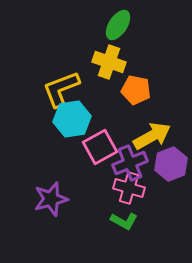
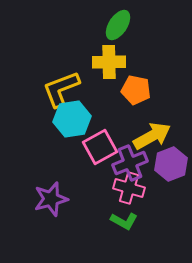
yellow cross: rotated 20 degrees counterclockwise
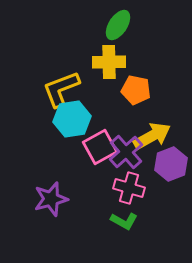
purple cross: moved 4 px left, 11 px up; rotated 20 degrees counterclockwise
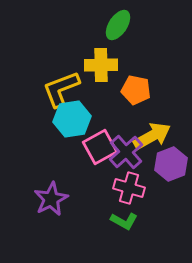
yellow cross: moved 8 px left, 3 px down
purple star: rotated 12 degrees counterclockwise
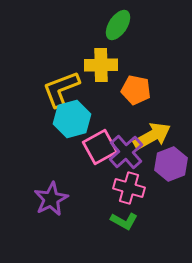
cyan hexagon: rotated 6 degrees counterclockwise
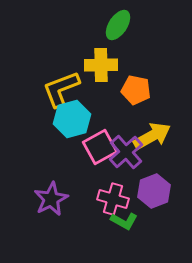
purple hexagon: moved 17 px left, 27 px down
pink cross: moved 16 px left, 11 px down
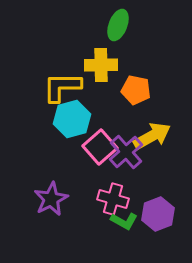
green ellipse: rotated 12 degrees counterclockwise
yellow L-shape: moved 1 px right, 2 px up; rotated 21 degrees clockwise
pink square: rotated 12 degrees counterclockwise
purple hexagon: moved 4 px right, 23 px down
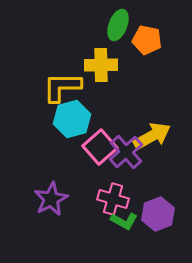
orange pentagon: moved 11 px right, 50 px up
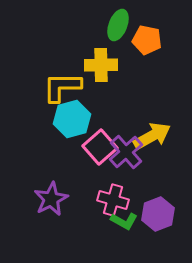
pink cross: moved 1 px down
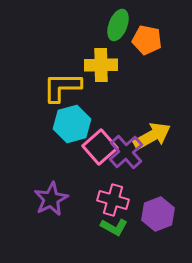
cyan hexagon: moved 5 px down
green L-shape: moved 10 px left, 6 px down
